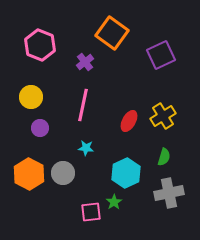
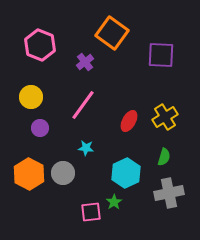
purple square: rotated 28 degrees clockwise
pink line: rotated 24 degrees clockwise
yellow cross: moved 2 px right, 1 px down
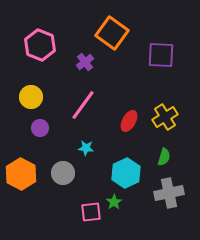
orange hexagon: moved 8 px left
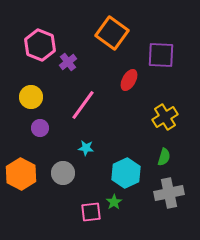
purple cross: moved 17 px left
red ellipse: moved 41 px up
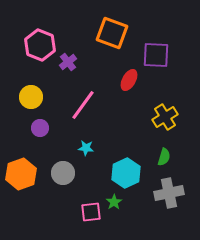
orange square: rotated 16 degrees counterclockwise
purple square: moved 5 px left
orange hexagon: rotated 12 degrees clockwise
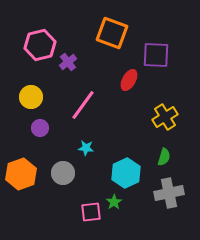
pink hexagon: rotated 24 degrees clockwise
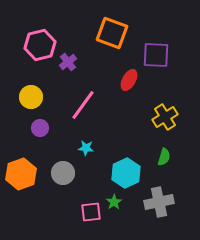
gray cross: moved 10 px left, 9 px down
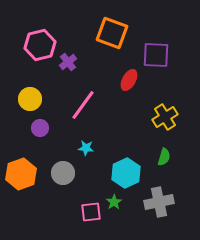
yellow circle: moved 1 px left, 2 px down
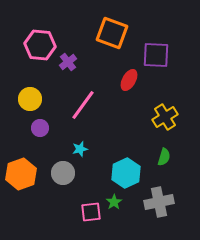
pink hexagon: rotated 20 degrees clockwise
cyan star: moved 6 px left, 1 px down; rotated 21 degrees counterclockwise
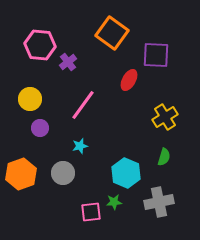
orange square: rotated 16 degrees clockwise
cyan star: moved 3 px up
cyan hexagon: rotated 12 degrees counterclockwise
green star: rotated 28 degrees clockwise
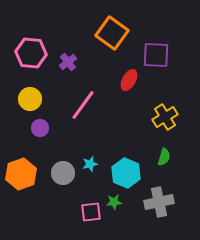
pink hexagon: moved 9 px left, 8 px down
cyan star: moved 10 px right, 18 px down
